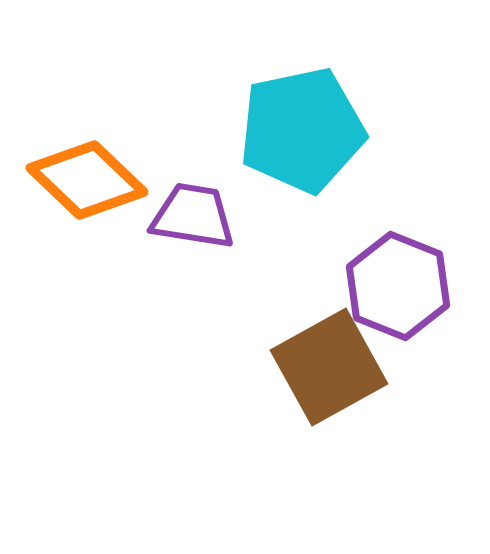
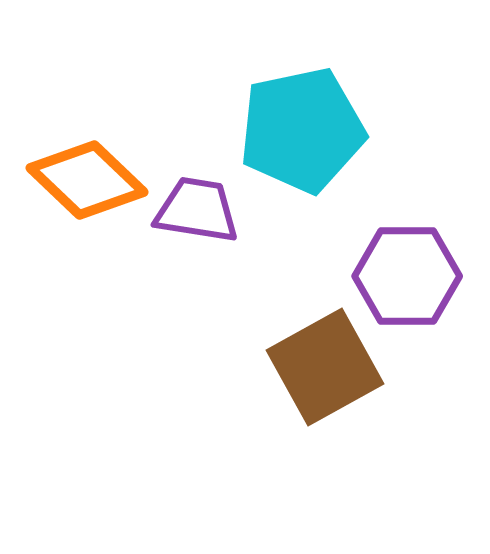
purple trapezoid: moved 4 px right, 6 px up
purple hexagon: moved 9 px right, 10 px up; rotated 22 degrees counterclockwise
brown square: moved 4 px left
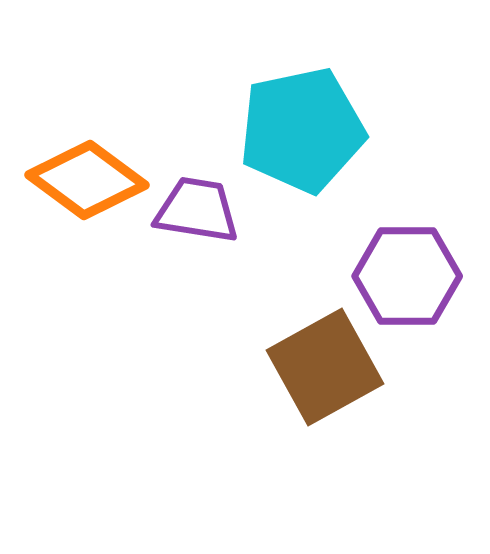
orange diamond: rotated 7 degrees counterclockwise
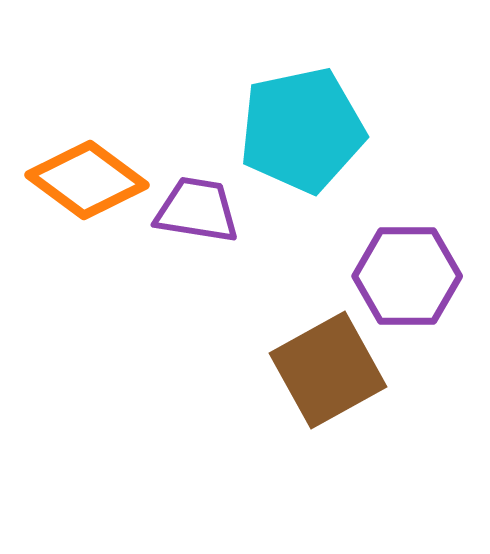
brown square: moved 3 px right, 3 px down
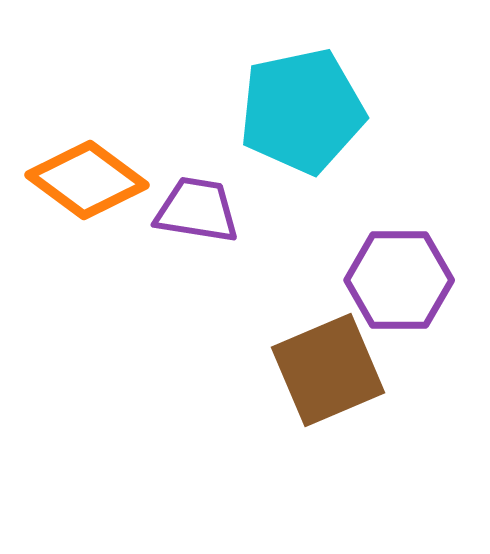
cyan pentagon: moved 19 px up
purple hexagon: moved 8 px left, 4 px down
brown square: rotated 6 degrees clockwise
